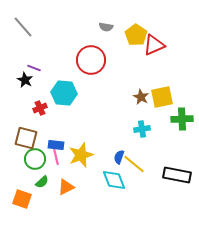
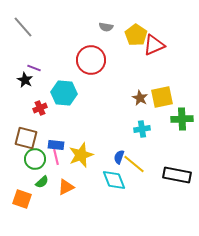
brown star: moved 1 px left, 1 px down
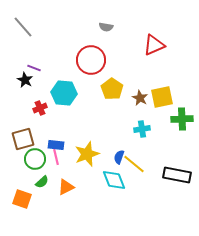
yellow pentagon: moved 24 px left, 54 px down
brown square: moved 3 px left, 1 px down; rotated 30 degrees counterclockwise
yellow star: moved 6 px right, 1 px up
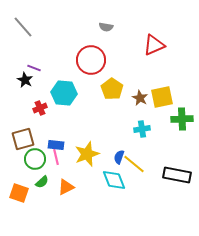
orange square: moved 3 px left, 6 px up
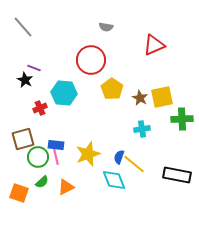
yellow star: moved 1 px right
green circle: moved 3 px right, 2 px up
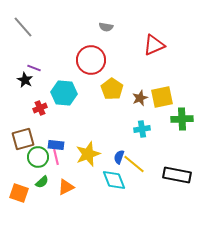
brown star: rotated 21 degrees clockwise
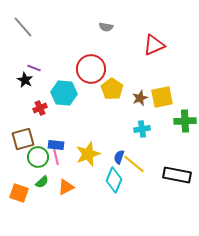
red circle: moved 9 px down
green cross: moved 3 px right, 2 px down
cyan diamond: rotated 45 degrees clockwise
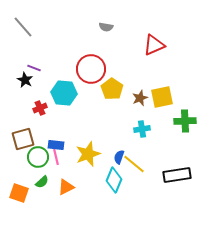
black rectangle: rotated 20 degrees counterclockwise
